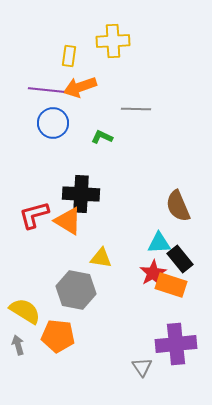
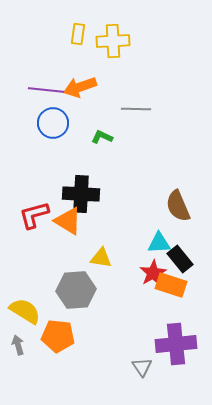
yellow rectangle: moved 9 px right, 22 px up
gray hexagon: rotated 15 degrees counterclockwise
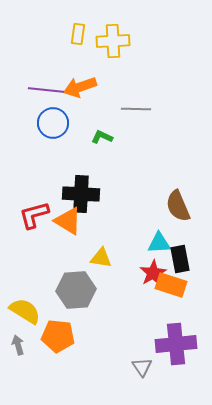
black rectangle: rotated 28 degrees clockwise
